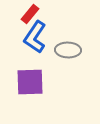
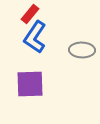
gray ellipse: moved 14 px right
purple square: moved 2 px down
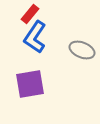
gray ellipse: rotated 20 degrees clockwise
purple square: rotated 8 degrees counterclockwise
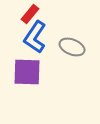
gray ellipse: moved 10 px left, 3 px up
purple square: moved 3 px left, 12 px up; rotated 12 degrees clockwise
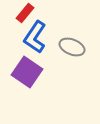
red rectangle: moved 5 px left, 1 px up
purple square: rotated 32 degrees clockwise
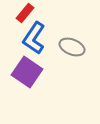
blue L-shape: moved 1 px left, 1 px down
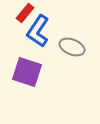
blue L-shape: moved 4 px right, 7 px up
purple square: rotated 16 degrees counterclockwise
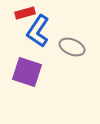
red rectangle: rotated 36 degrees clockwise
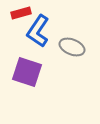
red rectangle: moved 4 px left
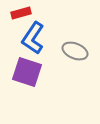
blue L-shape: moved 5 px left, 7 px down
gray ellipse: moved 3 px right, 4 px down
